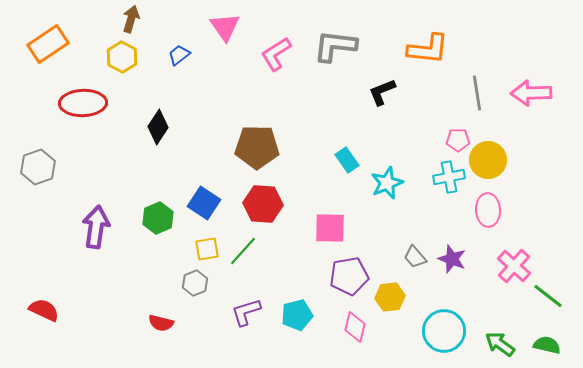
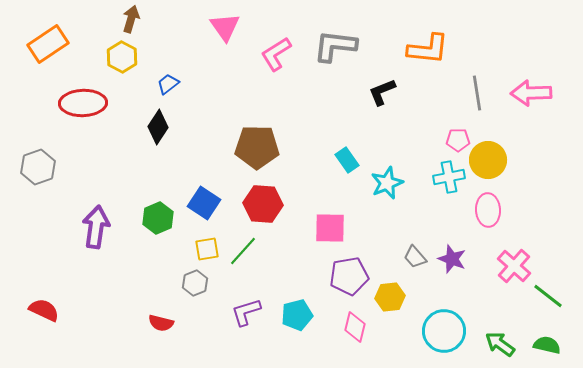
blue trapezoid at (179, 55): moved 11 px left, 29 px down
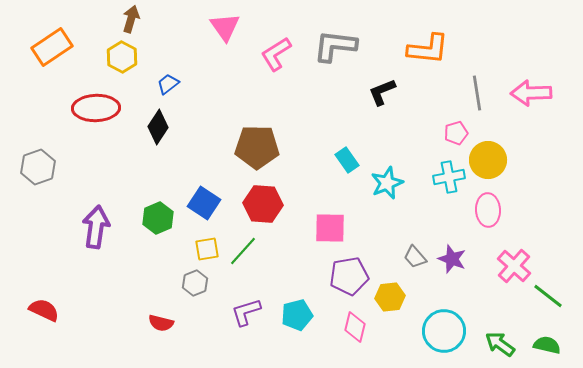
orange rectangle at (48, 44): moved 4 px right, 3 px down
red ellipse at (83, 103): moved 13 px right, 5 px down
pink pentagon at (458, 140): moved 2 px left, 7 px up; rotated 15 degrees counterclockwise
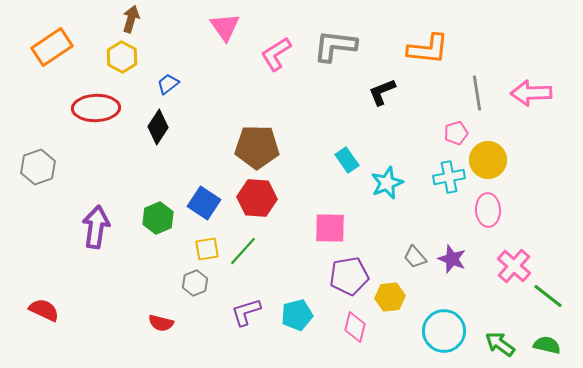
red hexagon at (263, 204): moved 6 px left, 6 px up
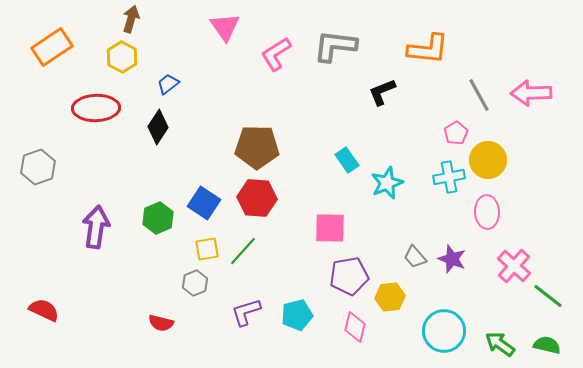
gray line at (477, 93): moved 2 px right, 2 px down; rotated 20 degrees counterclockwise
pink pentagon at (456, 133): rotated 15 degrees counterclockwise
pink ellipse at (488, 210): moved 1 px left, 2 px down
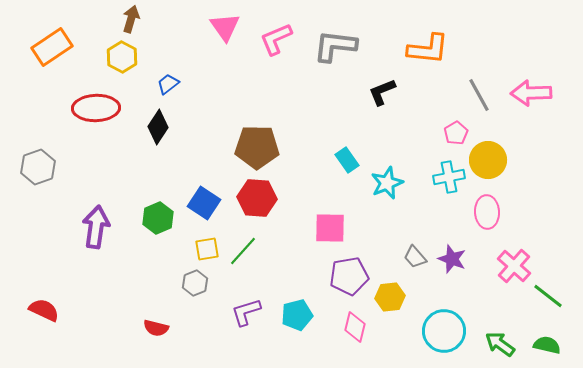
pink L-shape at (276, 54): moved 15 px up; rotated 9 degrees clockwise
red semicircle at (161, 323): moved 5 px left, 5 px down
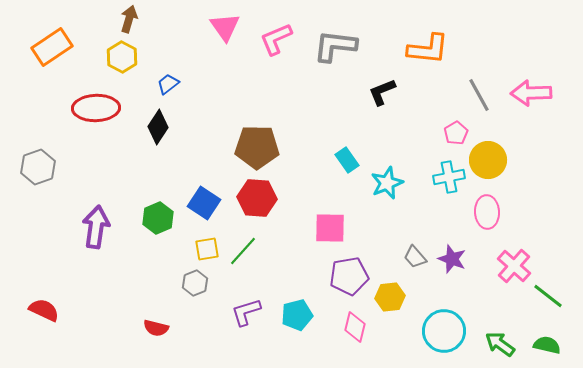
brown arrow at (131, 19): moved 2 px left
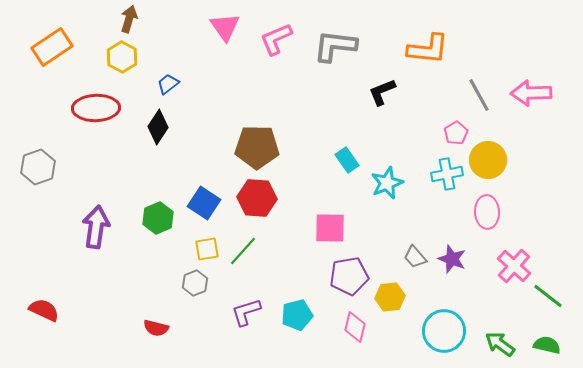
cyan cross at (449, 177): moved 2 px left, 3 px up
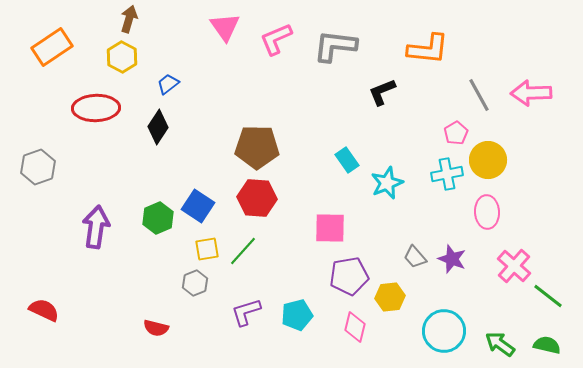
blue square at (204, 203): moved 6 px left, 3 px down
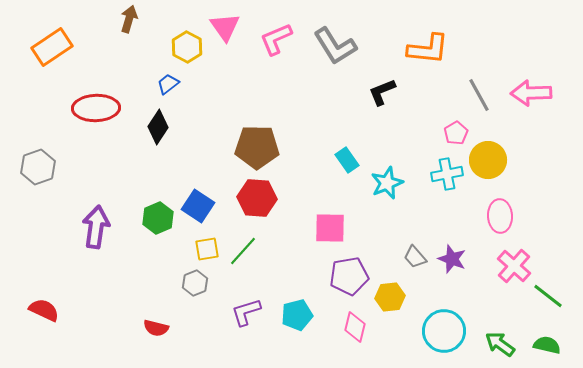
gray L-shape at (335, 46): rotated 129 degrees counterclockwise
yellow hexagon at (122, 57): moved 65 px right, 10 px up
pink ellipse at (487, 212): moved 13 px right, 4 px down
